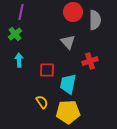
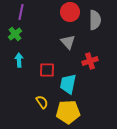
red circle: moved 3 px left
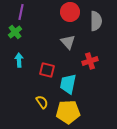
gray semicircle: moved 1 px right, 1 px down
green cross: moved 2 px up
red square: rotated 14 degrees clockwise
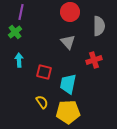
gray semicircle: moved 3 px right, 5 px down
red cross: moved 4 px right, 1 px up
red square: moved 3 px left, 2 px down
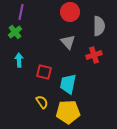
red cross: moved 5 px up
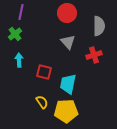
red circle: moved 3 px left, 1 px down
green cross: moved 2 px down
yellow pentagon: moved 2 px left, 1 px up
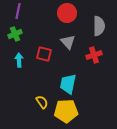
purple line: moved 3 px left, 1 px up
green cross: rotated 16 degrees clockwise
red square: moved 18 px up
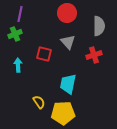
purple line: moved 2 px right, 3 px down
cyan arrow: moved 1 px left, 5 px down
yellow semicircle: moved 3 px left
yellow pentagon: moved 3 px left, 2 px down
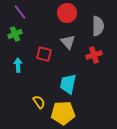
purple line: moved 2 px up; rotated 49 degrees counterclockwise
gray semicircle: moved 1 px left
